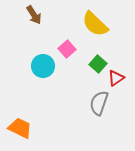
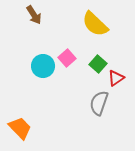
pink square: moved 9 px down
orange trapezoid: rotated 20 degrees clockwise
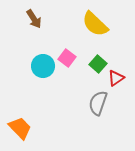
brown arrow: moved 4 px down
pink square: rotated 12 degrees counterclockwise
gray semicircle: moved 1 px left
